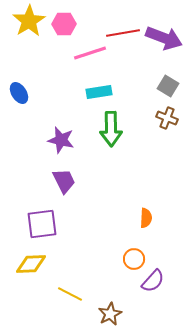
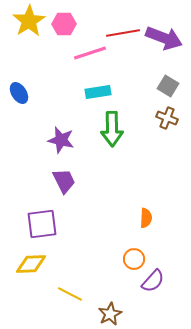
cyan rectangle: moved 1 px left
green arrow: moved 1 px right
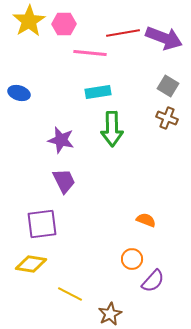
pink line: rotated 24 degrees clockwise
blue ellipse: rotated 40 degrees counterclockwise
orange semicircle: moved 2 px down; rotated 72 degrees counterclockwise
orange circle: moved 2 px left
yellow diamond: rotated 12 degrees clockwise
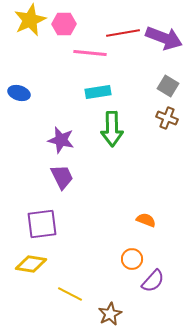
yellow star: moved 1 px right, 1 px up; rotated 8 degrees clockwise
purple trapezoid: moved 2 px left, 4 px up
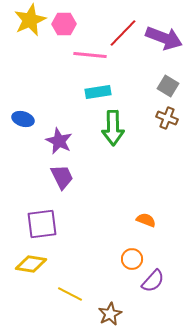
red line: rotated 36 degrees counterclockwise
pink line: moved 2 px down
blue ellipse: moved 4 px right, 26 px down
green arrow: moved 1 px right, 1 px up
purple star: moved 2 px left, 1 px down; rotated 12 degrees clockwise
